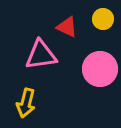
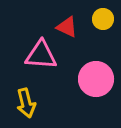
pink triangle: rotated 12 degrees clockwise
pink circle: moved 4 px left, 10 px down
yellow arrow: rotated 28 degrees counterclockwise
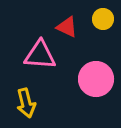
pink triangle: moved 1 px left
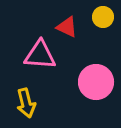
yellow circle: moved 2 px up
pink circle: moved 3 px down
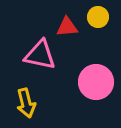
yellow circle: moved 5 px left
red triangle: rotated 30 degrees counterclockwise
pink triangle: rotated 8 degrees clockwise
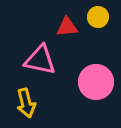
pink triangle: moved 5 px down
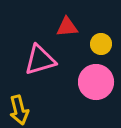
yellow circle: moved 3 px right, 27 px down
pink triangle: rotated 28 degrees counterclockwise
yellow arrow: moved 7 px left, 7 px down
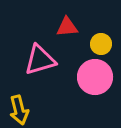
pink circle: moved 1 px left, 5 px up
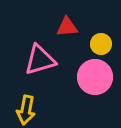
yellow arrow: moved 7 px right; rotated 24 degrees clockwise
